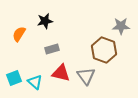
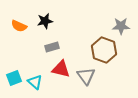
orange semicircle: moved 8 px up; rotated 98 degrees counterclockwise
gray rectangle: moved 2 px up
red triangle: moved 4 px up
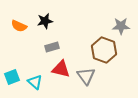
cyan square: moved 2 px left, 1 px up
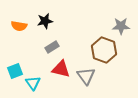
orange semicircle: rotated 14 degrees counterclockwise
gray rectangle: rotated 16 degrees counterclockwise
cyan square: moved 3 px right, 6 px up
cyan triangle: moved 2 px left, 1 px down; rotated 14 degrees clockwise
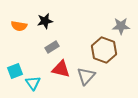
gray triangle: rotated 18 degrees clockwise
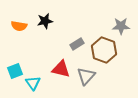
gray rectangle: moved 25 px right, 3 px up
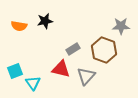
gray rectangle: moved 4 px left, 5 px down
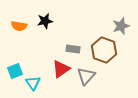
gray star: rotated 18 degrees counterclockwise
gray rectangle: rotated 40 degrees clockwise
red triangle: rotated 48 degrees counterclockwise
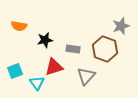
black star: moved 19 px down
brown hexagon: moved 1 px right, 1 px up
red triangle: moved 7 px left, 2 px up; rotated 18 degrees clockwise
cyan triangle: moved 4 px right
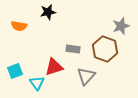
black star: moved 3 px right, 28 px up
